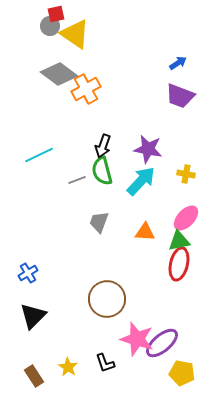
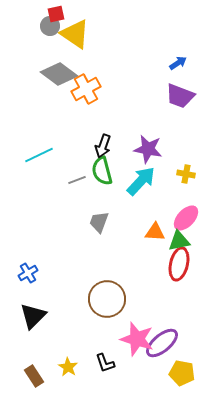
orange triangle: moved 10 px right
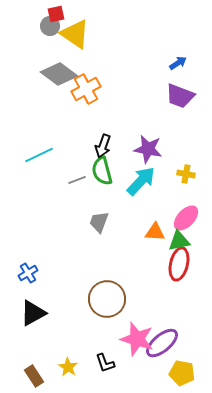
black triangle: moved 3 px up; rotated 16 degrees clockwise
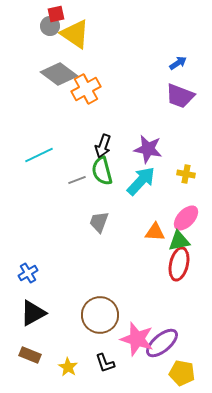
brown circle: moved 7 px left, 16 px down
brown rectangle: moved 4 px left, 21 px up; rotated 35 degrees counterclockwise
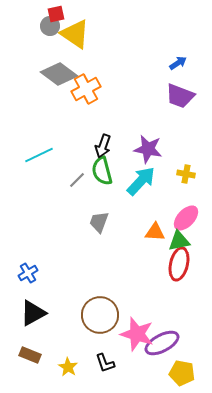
gray line: rotated 24 degrees counterclockwise
pink star: moved 5 px up
purple ellipse: rotated 12 degrees clockwise
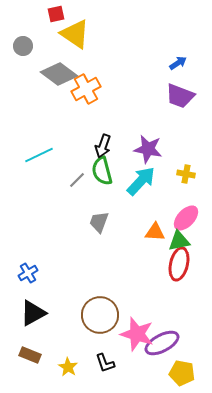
gray circle: moved 27 px left, 20 px down
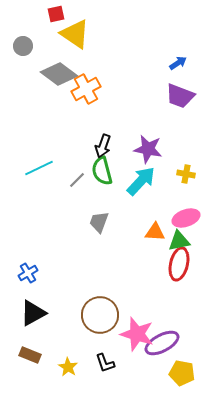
cyan line: moved 13 px down
pink ellipse: rotated 28 degrees clockwise
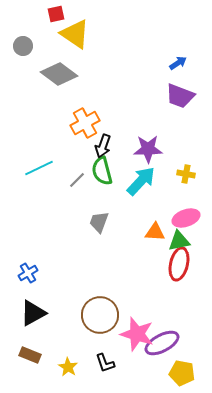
orange cross: moved 1 px left, 34 px down
purple star: rotated 12 degrees counterclockwise
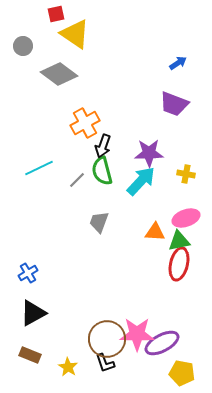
purple trapezoid: moved 6 px left, 8 px down
purple star: moved 1 px right, 4 px down
brown circle: moved 7 px right, 24 px down
pink star: rotated 16 degrees counterclockwise
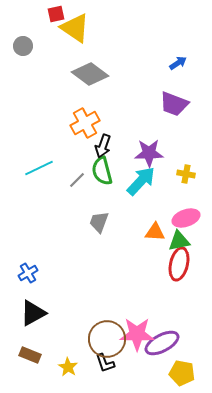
yellow triangle: moved 6 px up
gray diamond: moved 31 px right
